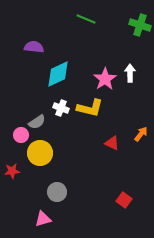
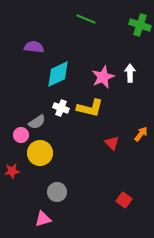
pink star: moved 2 px left, 2 px up; rotated 10 degrees clockwise
red triangle: rotated 21 degrees clockwise
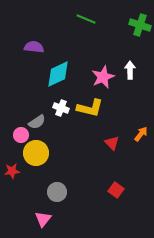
white arrow: moved 3 px up
yellow circle: moved 4 px left
red square: moved 8 px left, 10 px up
pink triangle: rotated 36 degrees counterclockwise
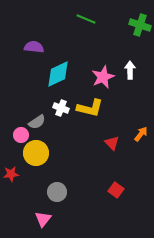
red star: moved 1 px left, 3 px down
